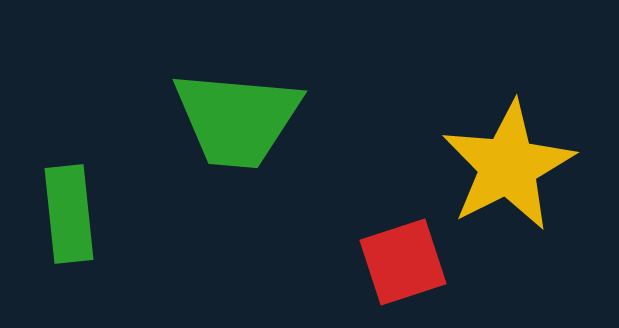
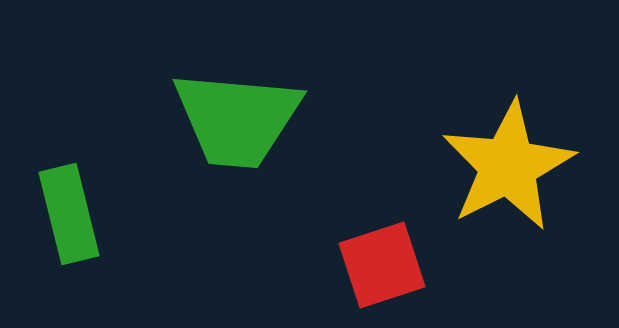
green rectangle: rotated 8 degrees counterclockwise
red square: moved 21 px left, 3 px down
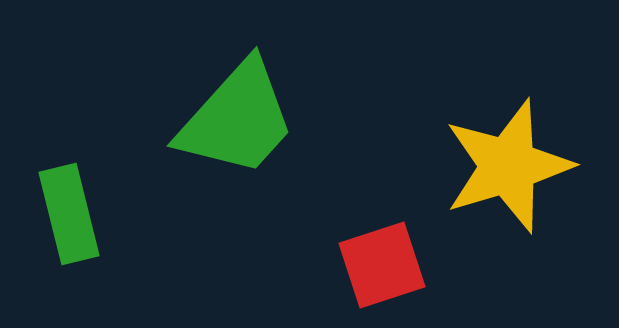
green trapezoid: rotated 53 degrees counterclockwise
yellow star: rotated 10 degrees clockwise
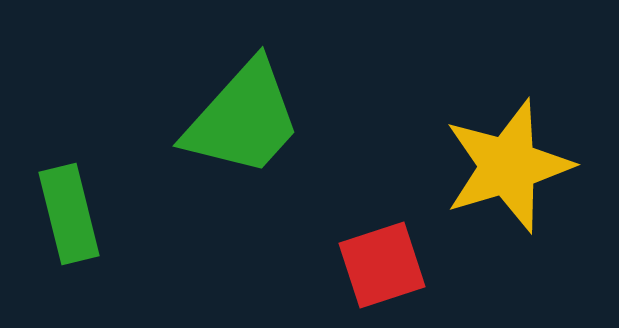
green trapezoid: moved 6 px right
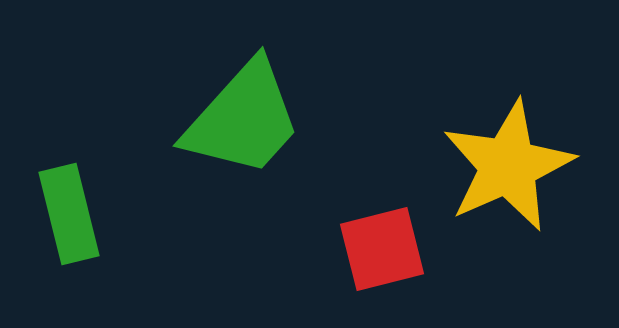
yellow star: rotated 7 degrees counterclockwise
red square: moved 16 px up; rotated 4 degrees clockwise
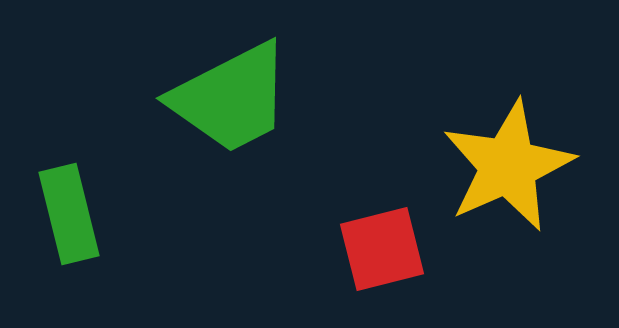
green trapezoid: moved 12 px left, 21 px up; rotated 21 degrees clockwise
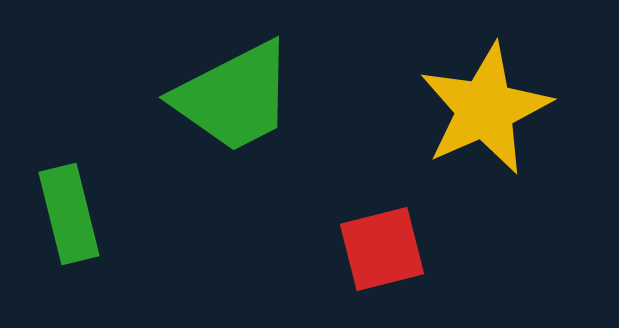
green trapezoid: moved 3 px right, 1 px up
yellow star: moved 23 px left, 57 px up
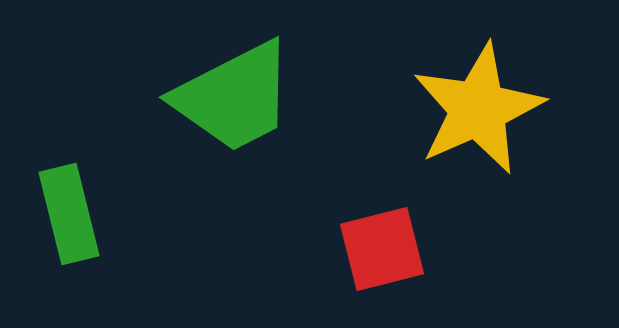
yellow star: moved 7 px left
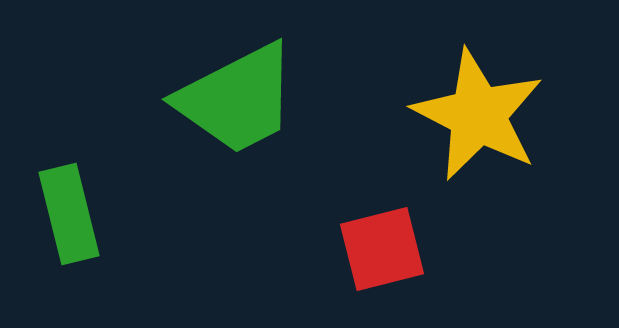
green trapezoid: moved 3 px right, 2 px down
yellow star: moved 6 px down; rotated 21 degrees counterclockwise
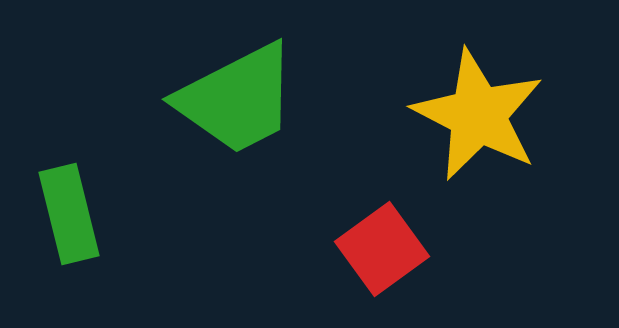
red square: rotated 22 degrees counterclockwise
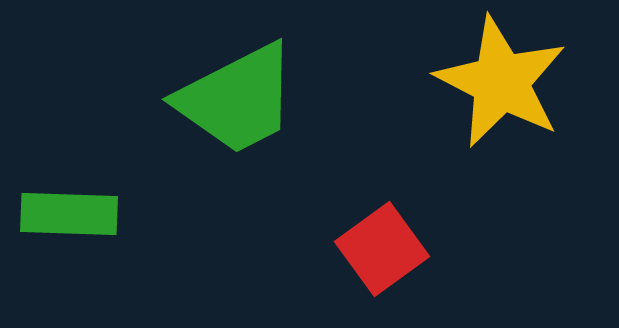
yellow star: moved 23 px right, 33 px up
green rectangle: rotated 74 degrees counterclockwise
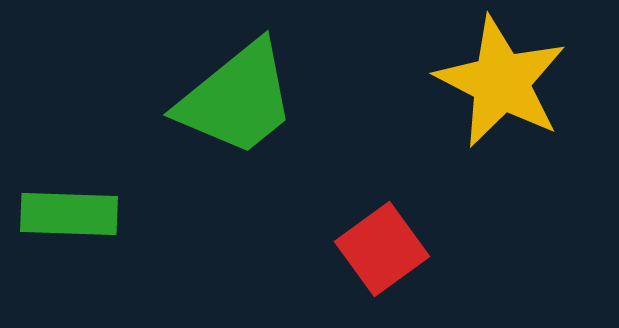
green trapezoid: rotated 12 degrees counterclockwise
